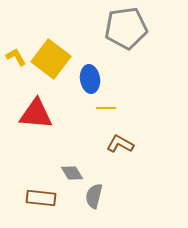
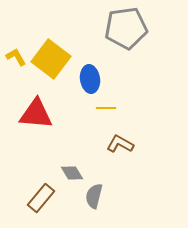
brown rectangle: rotated 56 degrees counterclockwise
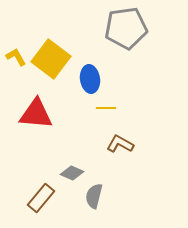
gray diamond: rotated 35 degrees counterclockwise
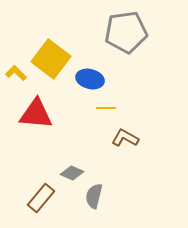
gray pentagon: moved 4 px down
yellow L-shape: moved 16 px down; rotated 15 degrees counterclockwise
blue ellipse: rotated 68 degrees counterclockwise
brown L-shape: moved 5 px right, 6 px up
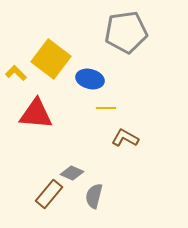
brown rectangle: moved 8 px right, 4 px up
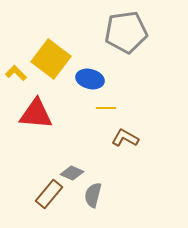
gray semicircle: moved 1 px left, 1 px up
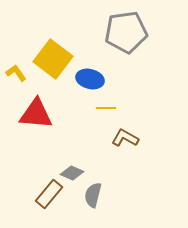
yellow square: moved 2 px right
yellow L-shape: rotated 10 degrees clockwise
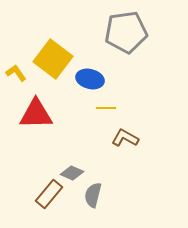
red triangle: rotated 6 degrees counterclockwise
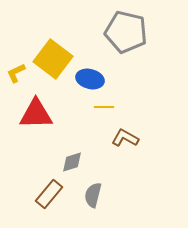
gray pentagon: rotated 21 degrees clockwise
yellow L-shape: rotated 80 degrees counterclockwise
yellow line: moved 2 px left, 1 px up
gray diamond: moved 11 px up; rotated 40 degrees counterclockwise
